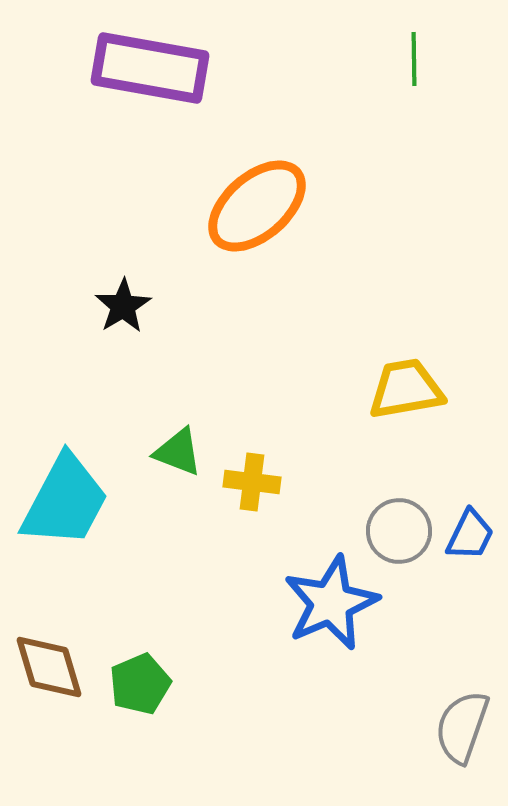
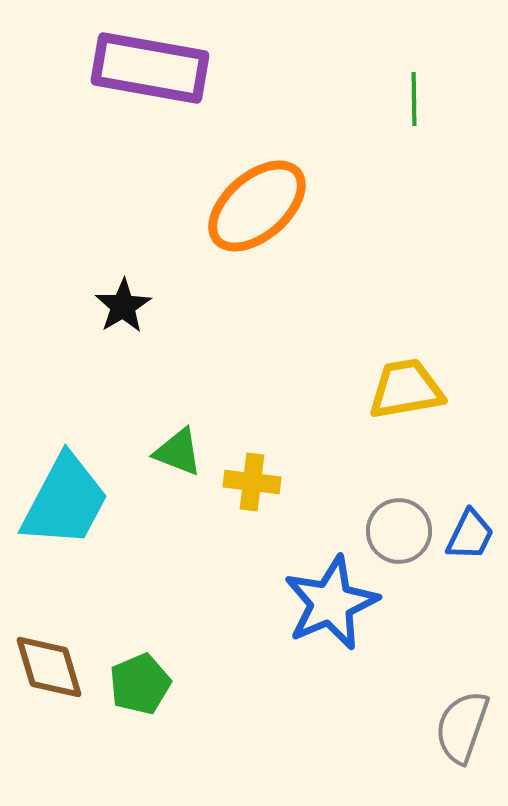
green line: moved 40 px down
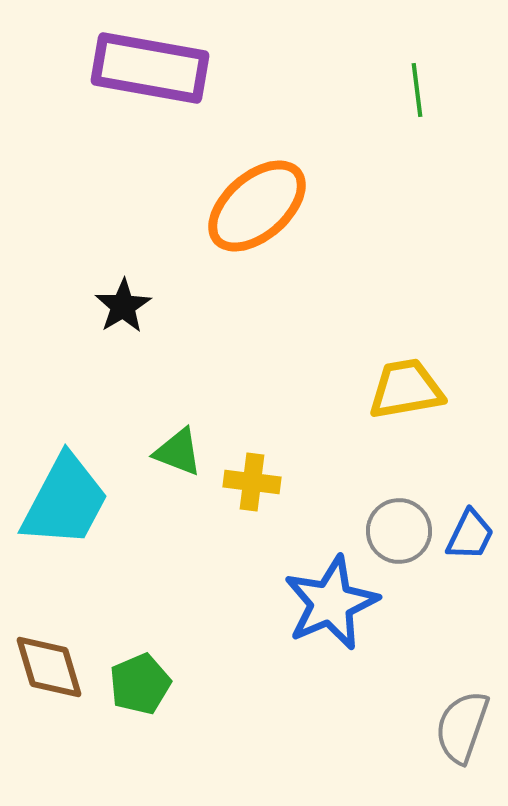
green line: moved 3 px right, 9 px up; rotated 6 degrees counterclockwise
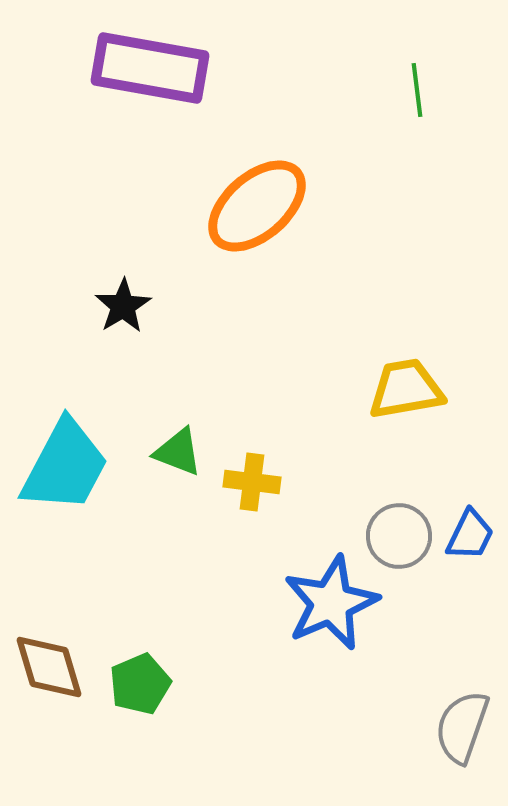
cyan trapezoid: moved 35 px up
gray circle: moved 5 px down
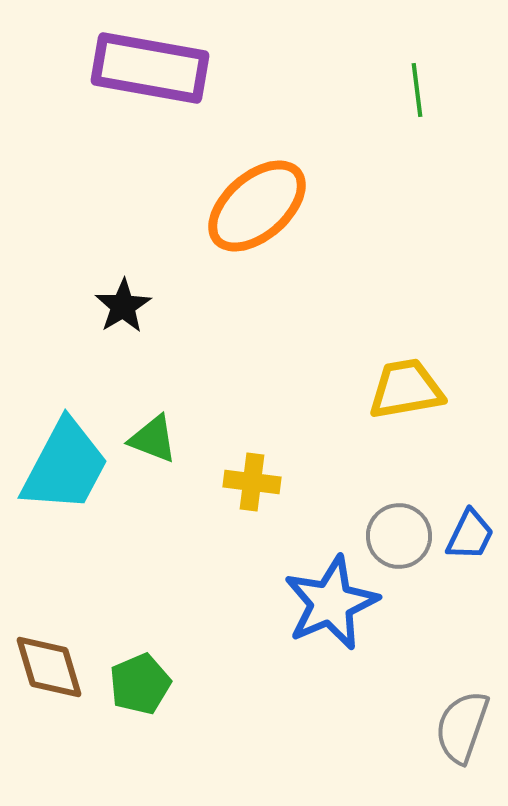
green triangle: moved 25 px left, 13 px up
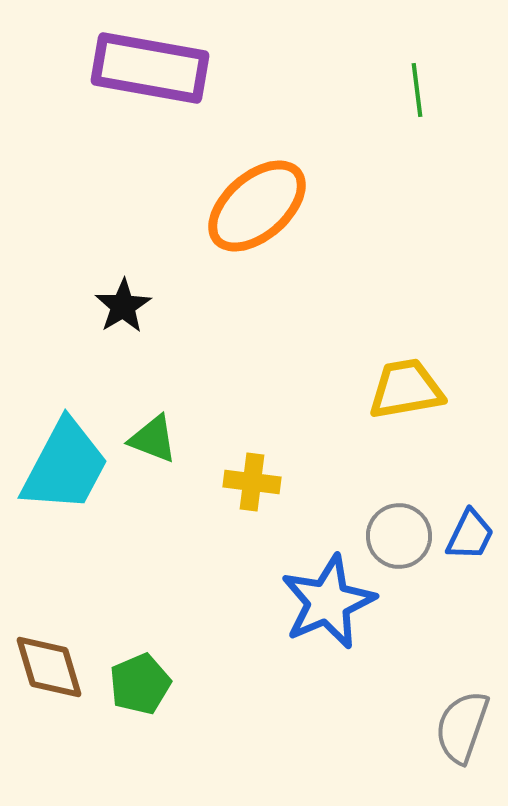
blue star: moved 3 px left, 1 px up
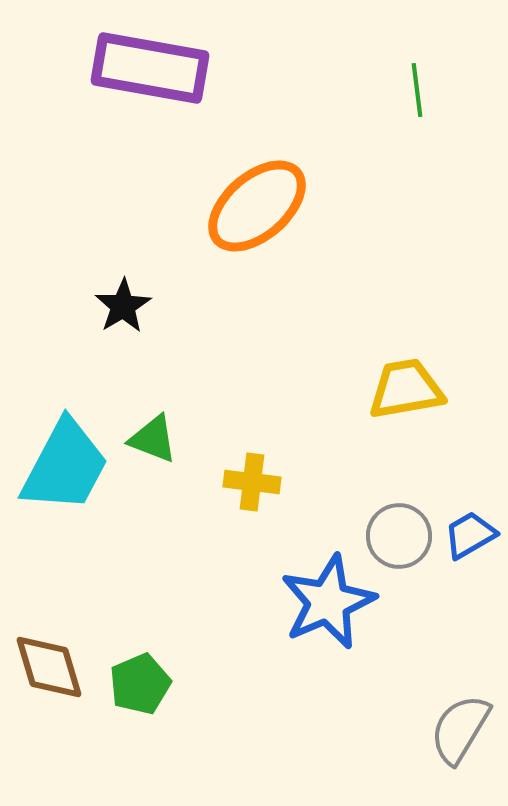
blue trapezoid: rotated 146 degrees counterclockwise
gray semicircle: moved 2 px left, 2 px down; rotated 12 degrees clockwise
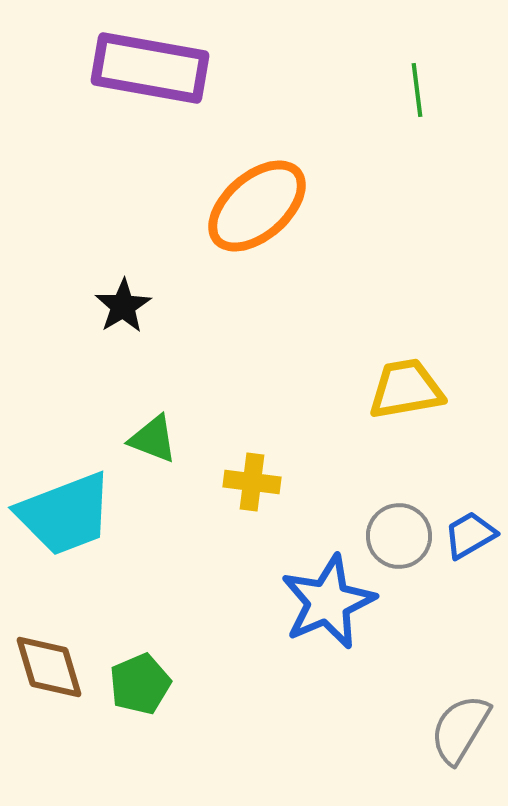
cyan trapezoid: moved 48 px down; rotated 41 degrees clockwise
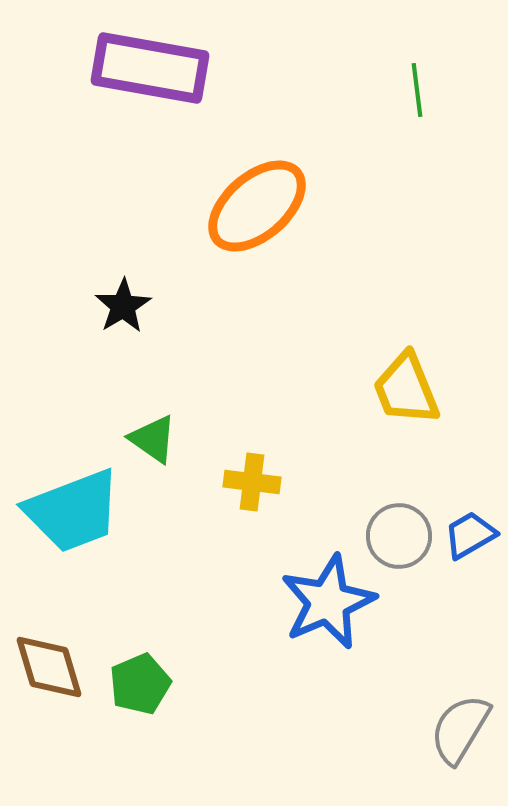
yellow trapezoid: rotated 102 degrees counterclockwise
green triangle: rotated 14 degrees clockwise
cyan trapezoid: moved 8 px right, 3 px up
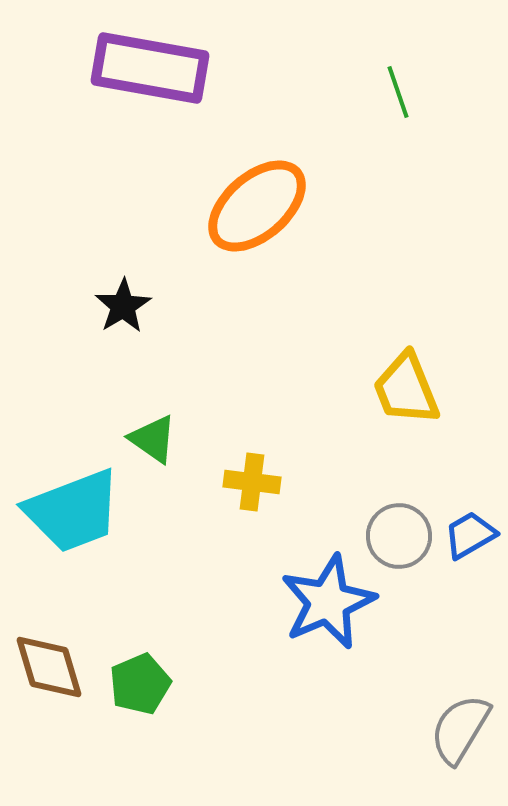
green line: moved 19 px left, 2 px down; rotated 12 degrees counterclockwise
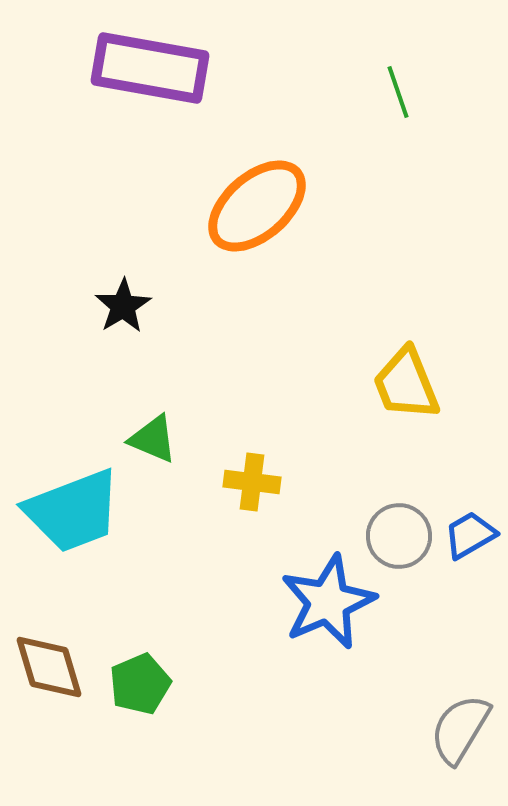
yellow trapezoid: moved 5 px up
green triangle: rotated 12 degrees counterclockwise
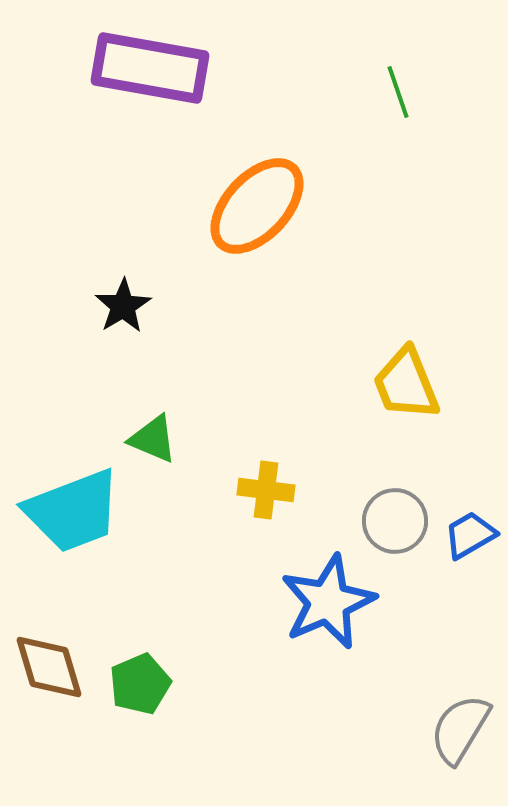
orange ellipse: rotated 6 degrees counterclockwise
yellow cross: moved 14 px right, 8 px down
gray circle: moved 4 px left, 15 px up
